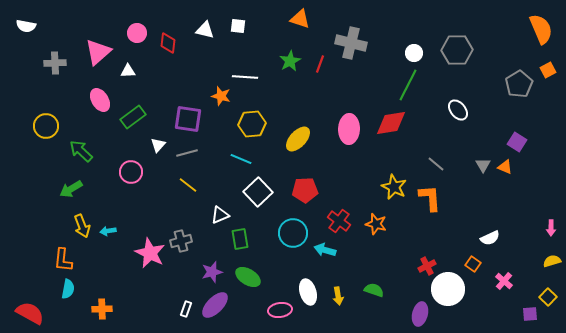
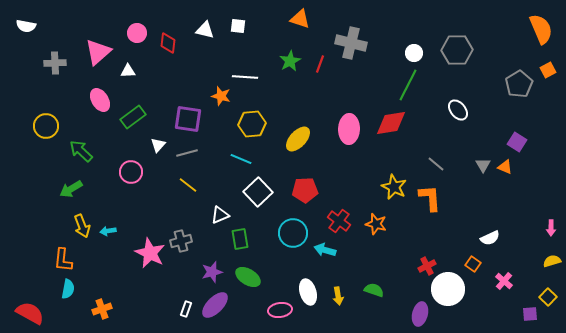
orange cross at (102, 309): rotated 18 degrees counterclockwise
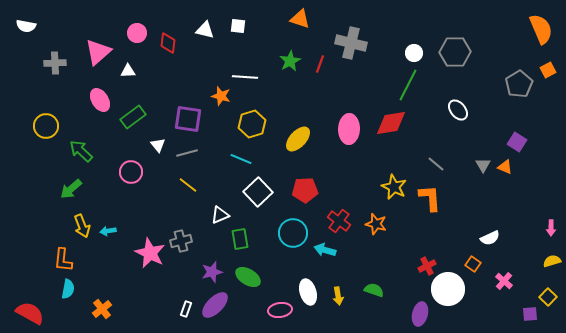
gray hexagon at (457, 50): moved 2 px left, 2 px down
yellow hexagon at (252, 124): rotated 12 degrees counterclockwise
white triangle at (158, 145): rotated 21 degrees counterclockwise
green arrow at (71, 189): rotated 10 degrees counterclockwise
orange cross at (102, 309): rotated 18 degrees counterclockwise
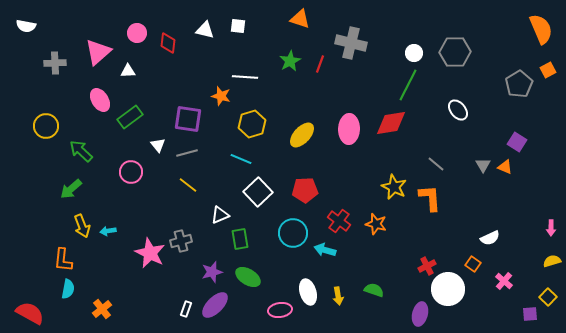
green rectangle at (133, 117): moved 3 px left
yellow ellipse at (298, 139): moved 4 px right, 4 px up
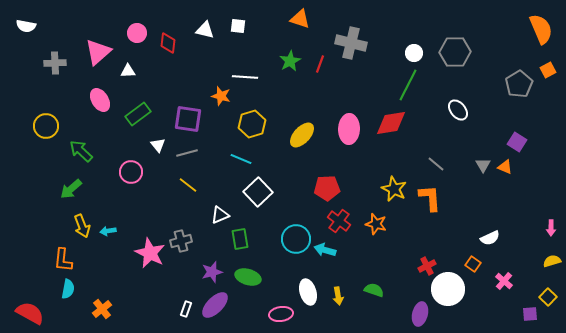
green rectangle at (130, 117): moved 8 px right, 3 px up
yellow star at (394, 187): moved 2 px down
red pentagon at (305, 190): moved 22 px right, 2 px up
cyan circle at (293, 233): moved 3 px right, 6 px down
green ellipse at (248, 277): rotated 15 degrees counterclockwise
pink ellipse at (280, 310): moved 1 px right, 4 px down
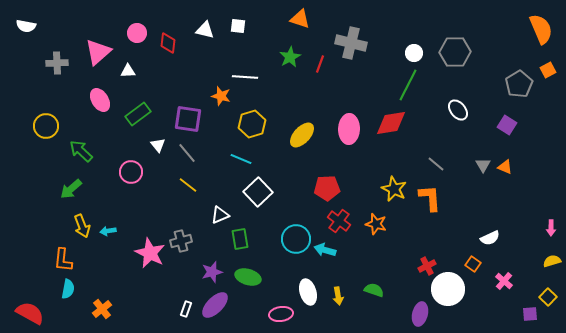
green star at (290, 61): moved 4 px up
gray cross at (55, 63): moved 2 px right
purple square at (517, 142): moved 10 px left, 17 px up
gray line at (187, 153): rotated 65 degrees clockwise
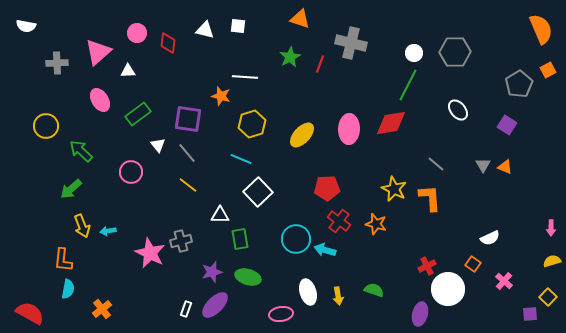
white triangle at (220, 215): rotated 24 degrees clockwise
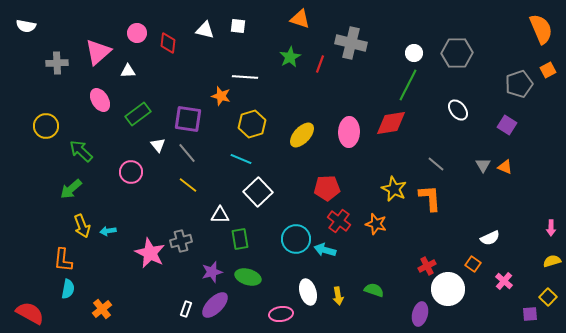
gray hexagon at (455, 52): moved 2 px right, 1 px down
gray pentagon at (519, 84): rotated 12 degrees clockwise
pink ellipse at (349, 129): moved 3 px down
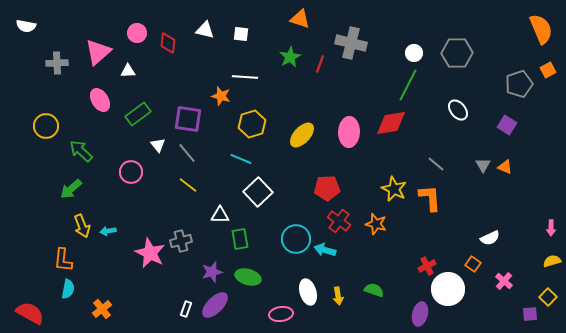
white square at (238, 26): moved 3 px right, 8 px down
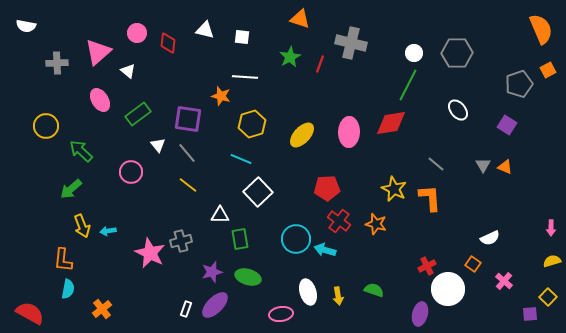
white square at (241, 34): moved 1 px right, 3 px down
white triangle at (128, 71): rotated 42 degrees clockwise
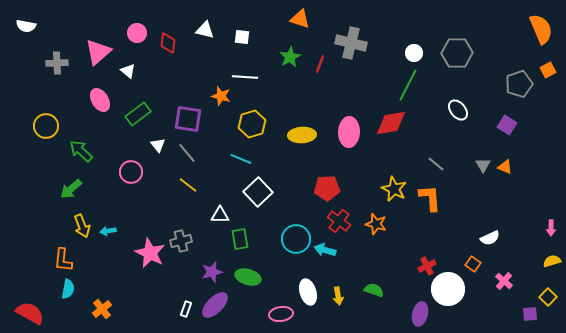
yellow ellipse at (302, 135): rotated 44 degrees clockwise
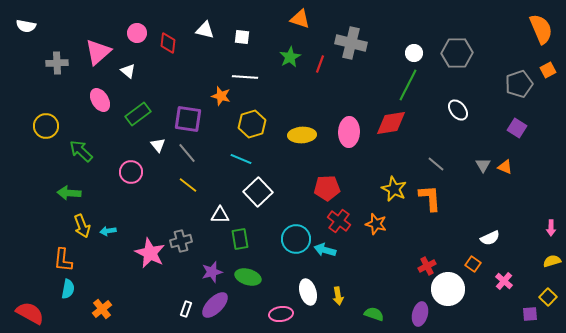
purple square at (507, 125): moved 10 px right, 3 px down
green arrow at (71, 189): moved 2 px left, 4 px down; rotated 45 degrees clockwise
green semicircle at (374, 290): moved 24 px down
